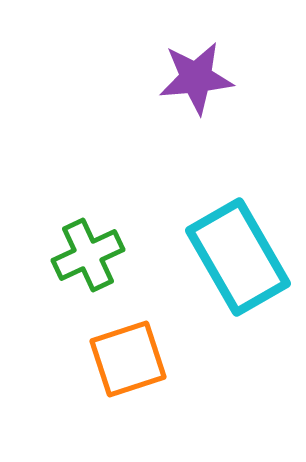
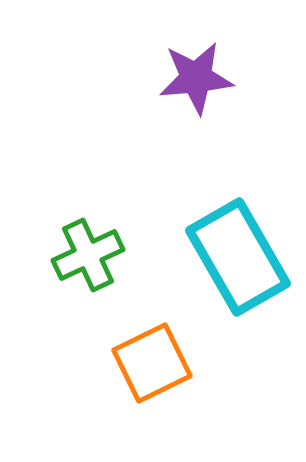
orange square: moved 24 px right, 4 px down; rotated 8 degrees counterclockwise
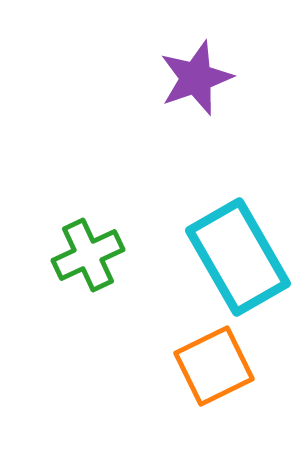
purple star: rotated 14 degrees counterclockwise
orange square: moved 62 px right, 3 px down
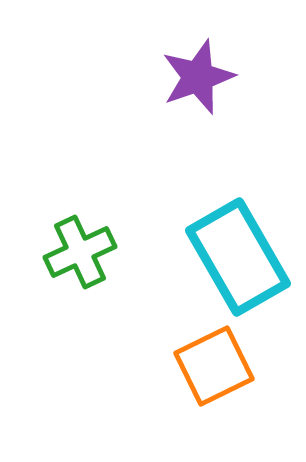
purple star: moved 2 px right, 1 px up
green cross: moved 8 px left, 3 px up
